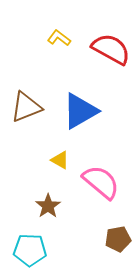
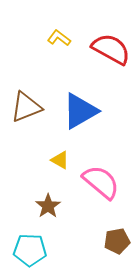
brown pentagon: moved 1 px left, 2 px down
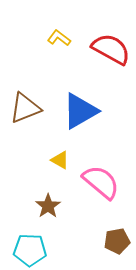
brown triangle: moved 1 px left, 1 px down
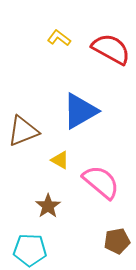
brown triangle: moved 2 px left, 23 px down
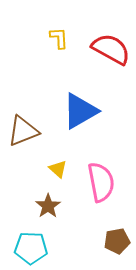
yellow L-shape: rotated 50 degrees clockwise
yellow triangle: moved 2 px left, 9 px down; rotated 12 degrees clockwise
pink semicircle: rotated 39 degrees clockwise
cyan pentagon: moved 1 px right, 2 px up
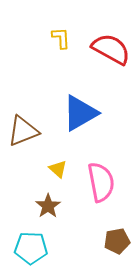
yellow L-shape: moved 2 px right
blue triangle: moved 2 px down
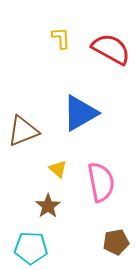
brown pentagon: moved 1 px left, 1 px down
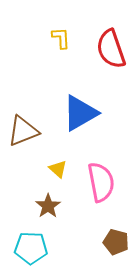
red semicircle: rotated 138 degrees counterclockwise
brown pentagon: rotated 25 degrees clockwise
